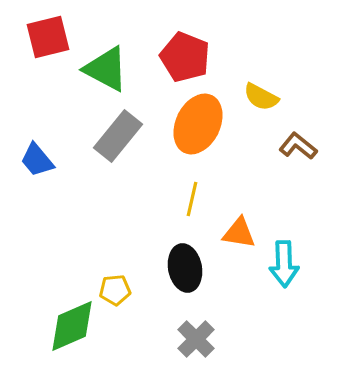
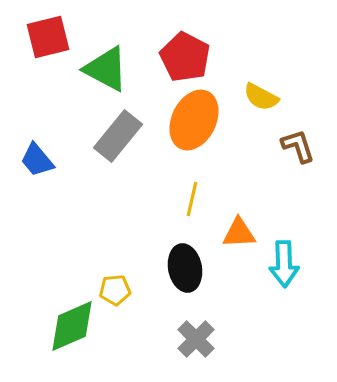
red pentagon: rotated 6 degrees clockwise
orange ellipse: moved 4 px left, 4 px up
brown L-shape: rotated 33 degrees clockwise
orange triangle: rotated 12 degrees counterclockwise
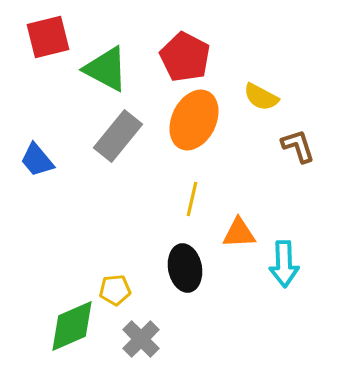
gray cross: moved 55 px left
